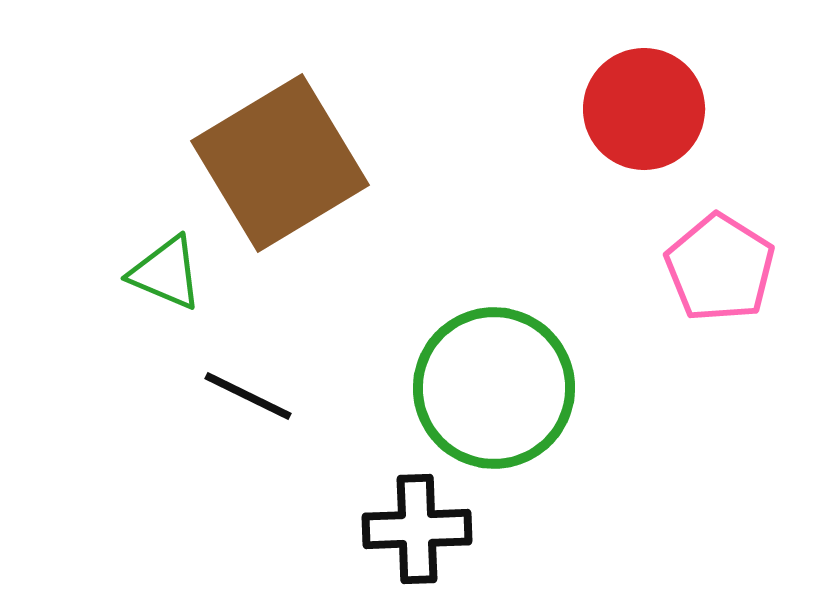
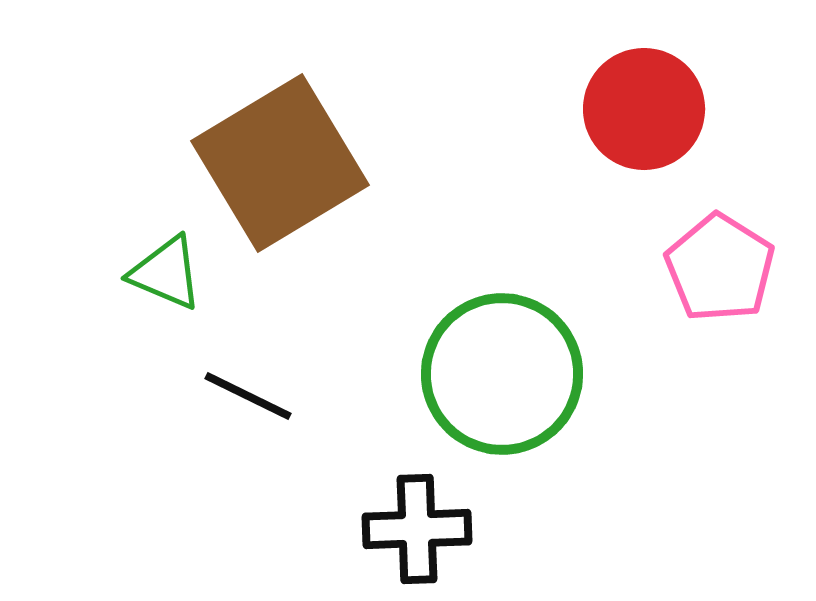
green circle: moved 8 px right, 14 px up
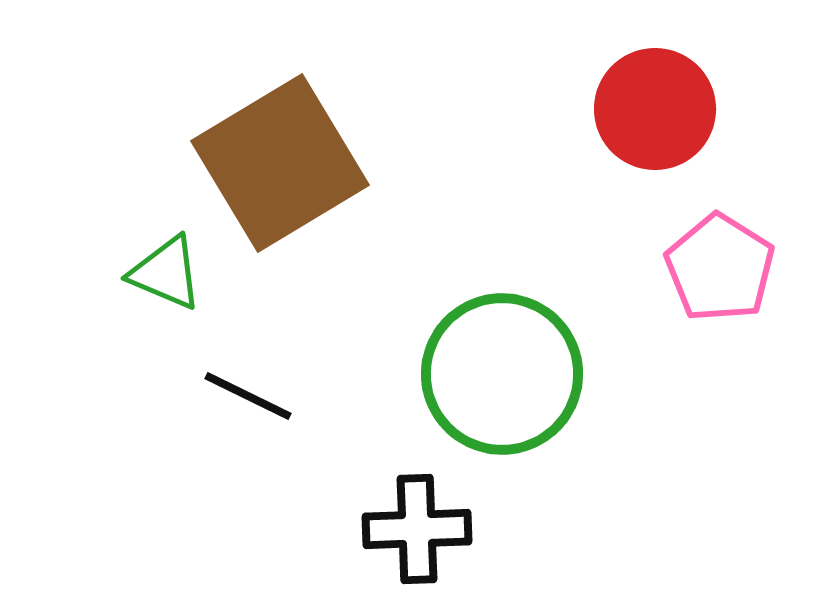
red circle: moved 11 px right
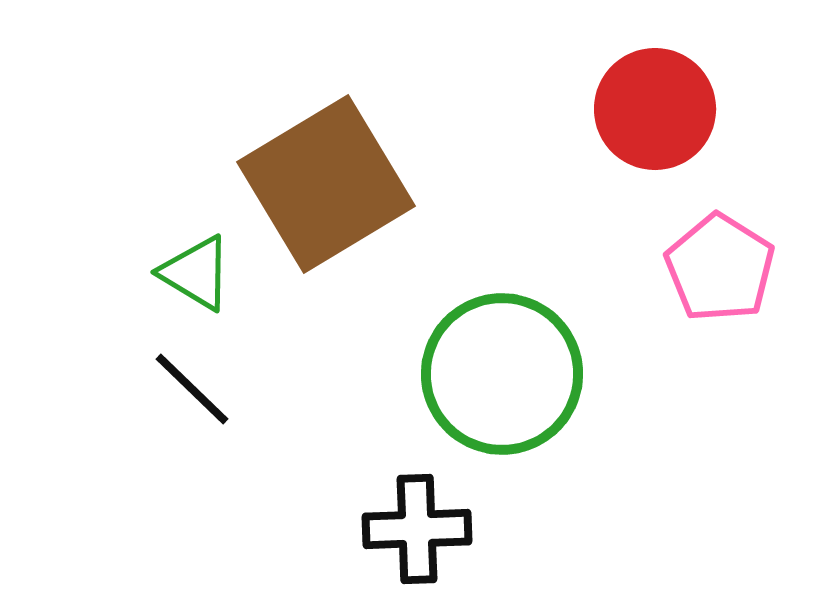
brown square: moved 46 px right, 21 px down
green triangle: moved 30 px right; rotated 8 degrees clockwise
black line: moved 56 px left, 7 px up; rotated 18 degrees clockwise
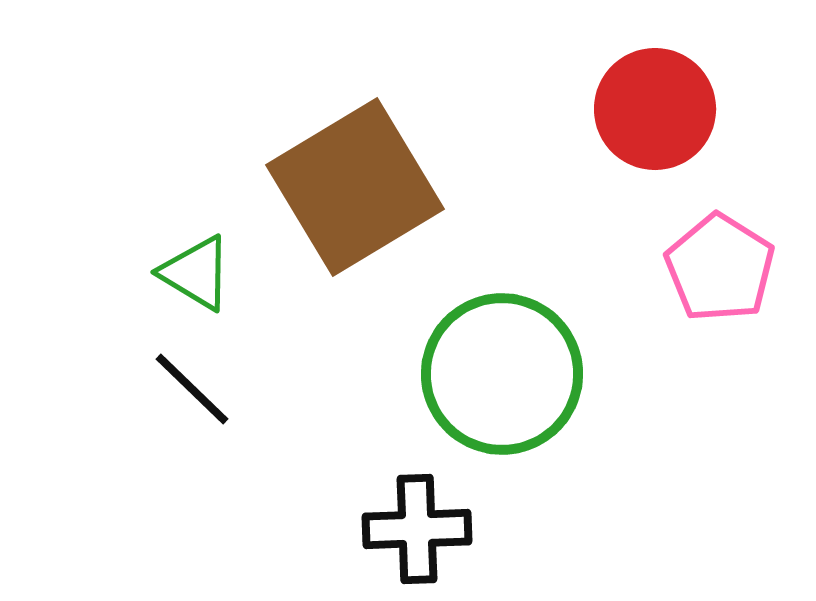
brown square: moved 29 px right, 3 px down
